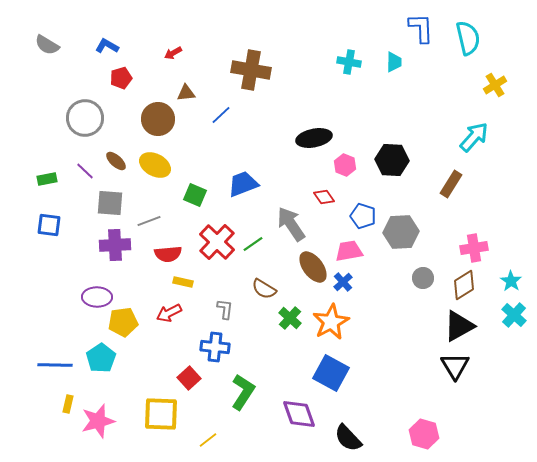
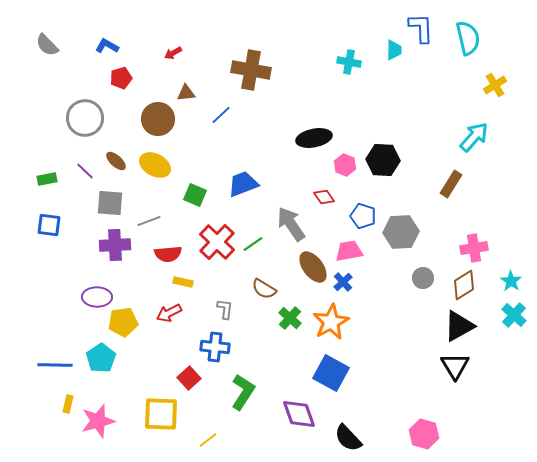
gray semicircle at (47, 45): rotated 15 degrees clockwise
cyan trapezoid at (394, 62): moved 12 px up
black hexagon at (392, 160): moved 9 px left
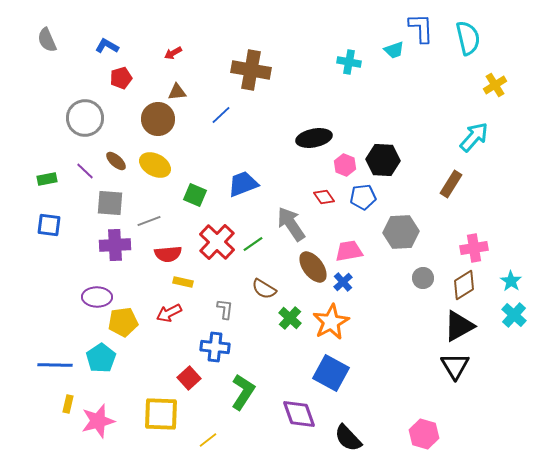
gray semicircle at (47, 45): moved 5 px up; rotated 20 degrees clockwise
cyan trapezoid at (394, 50): rotated 70 degrees clockwise
brown triangle at (186, 93): moved 9 px left, 1 px up
blue pentagon at (363, 216): moved 19 px up; rotated 25 degrees counterclockwise
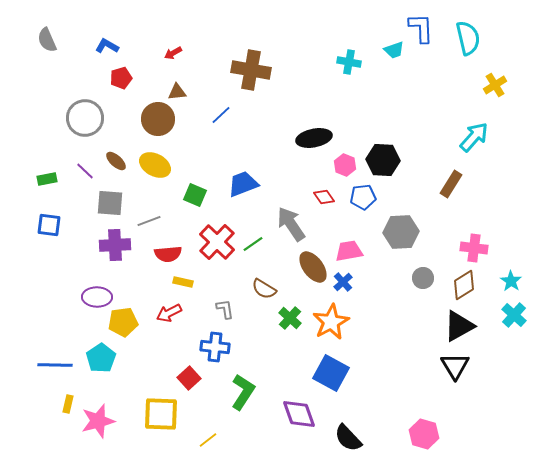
pink cross at (474, 248): rotated 16 degrees clockwise
gray L-shape at (225, 309): rotated 15 degrees counterclockwise
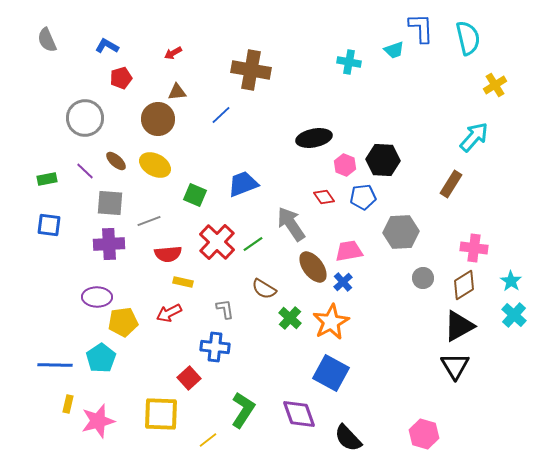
purple cross at (115, 245): moved 6 px left, 1 px up
green L-shape at (243, 392): moved 18 px down
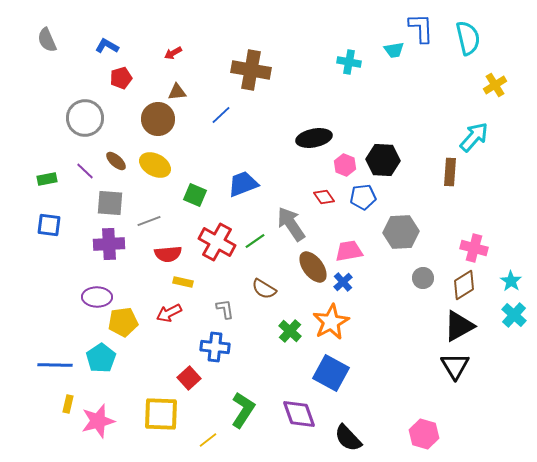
cyan trapezoid at (394, 50): rotated 10 degrees clockwise
brown rectangle at (451, 184): moved 1 px left, 12 px up; rotated 28 degrees counterclockwise
red cross at (217, 242): rotated 15 degrees counterclockwise
green line at (253, 244): moved 2 px right, 3 px up
pink cross at (474, 248): rotated 8 degrees clockwise
green cross at (290, 318): moved 13 px down
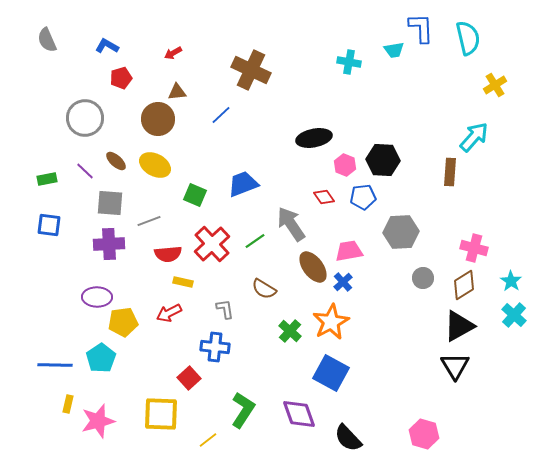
brown cross at (251, 70): rotated 15 degrees clockwise
red cross at (217, 242): moved 5 px left, 2 px down; rotated 18 degrees clockwise
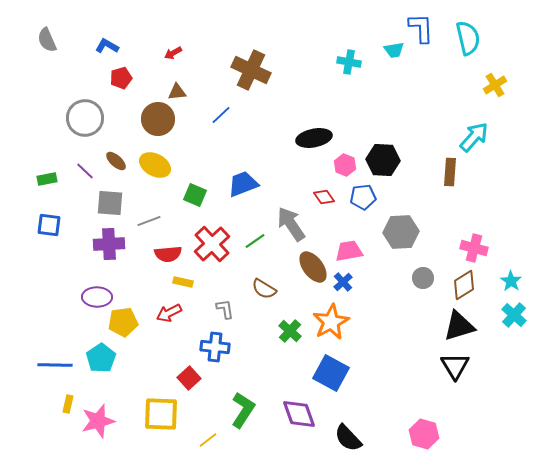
black triangle at (459, 326): rotated 12 degrees clockwise
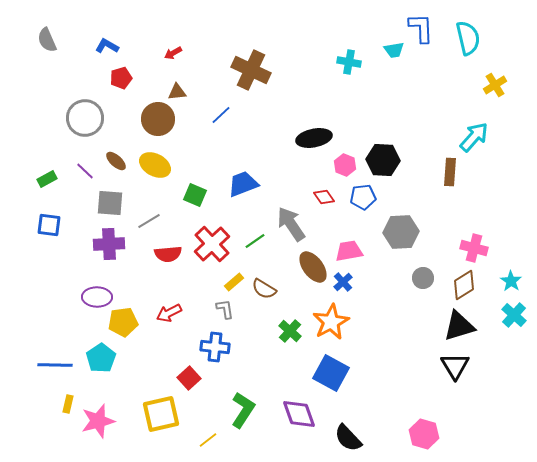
green rectangle at (47, 179): rotated 18 degrees counterclockwise
gray line at (149, 221): rotated 10 degrees counterclockwise
yellow rectangle at (183, 282): moved 51 px right; rotated 54 degrees counterclockwise
yellow square at (161, 414): rotated 15 degrees counterclockwise
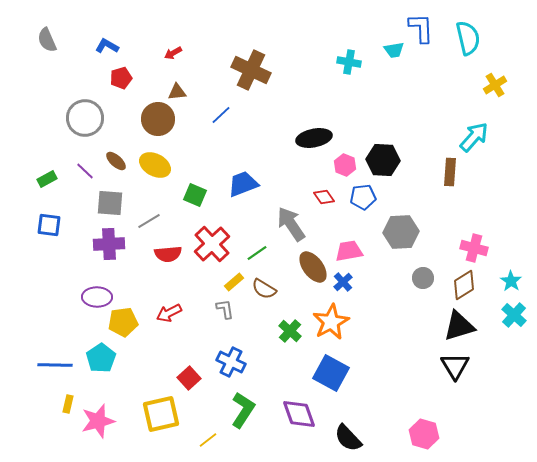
green line at (255, 241): moved 2 px right, 12 px down
blue cross at (215, 347): moved 16 px right, 15 px down; rotated 20 degrees clockwise
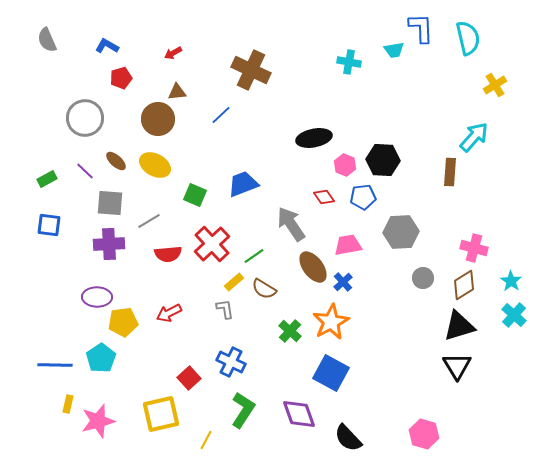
pink trapezoid at (349, 251): moved 1 px left, 6 px up
green line at (257, 253): moved 3 px left, 3 px down
black triangle at (455, 366): moved 2 px right
yellow line at (208, 440): moved 2 px left; rotated 24 degrees counterclockwise
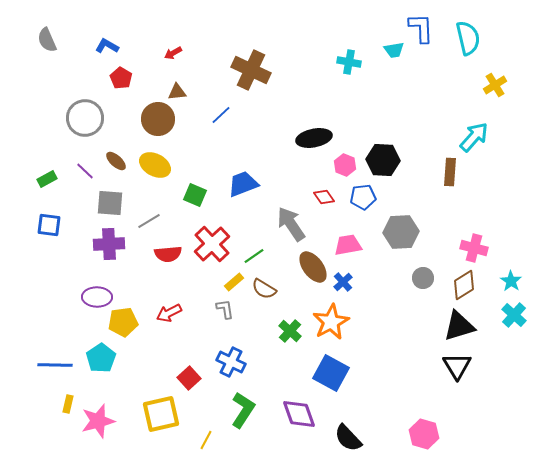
red pentagon at (121, 78): rotated 25 degrees counterclockwise
